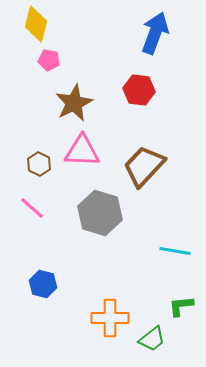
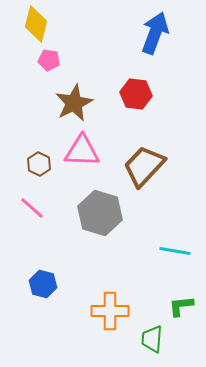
red hexagon: moved 3 px left, 4 px down
orange cross: moved 7 px up
green trapezoid: rotated 132 degrees clockwise
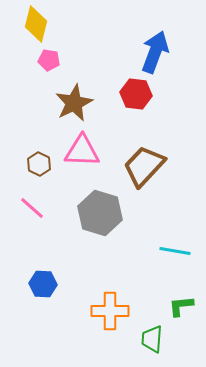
blue arrow: moved 19 px down
blue hexagon: rotated 12 degrees counterclockwise
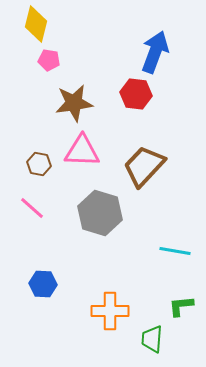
brown star: rotated 18 degrees clockwise
brown hexagon: rotated 15 degrees counterclockwise
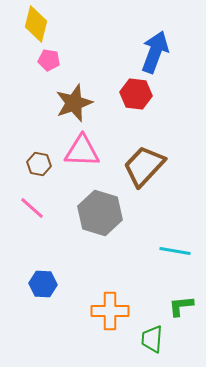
brown star: rotated 12 degrees counterclockwise
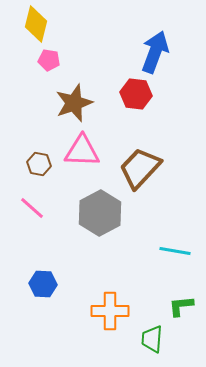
brown trapezoid: moved 4 px left, 2 px down
gray hexagon: rotated 15 degrees clockwise
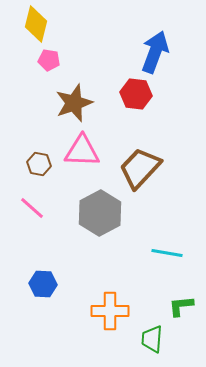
cyan line: moved 8 px left, 2 px down
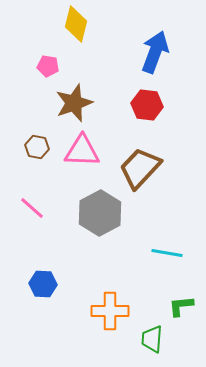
yellow diamond: moved 40 px right
pink pentagon: moved 1 px left, 6 px down
red hexagon: moved 11 px right, 11 px down
brown hexagon: moved 2 px left, 17 px up
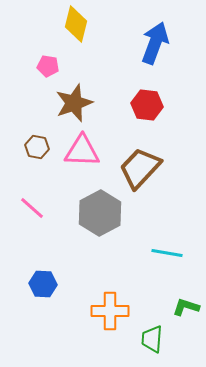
blue arrow: moved 9 px up
green L-shape: moved 5 px right, 1 px down; rotated 24 degrees clockwise
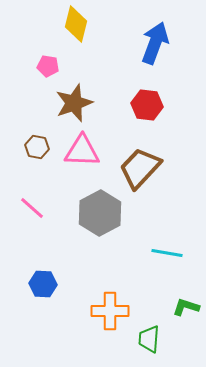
green trapezoid: moved 3 px left
